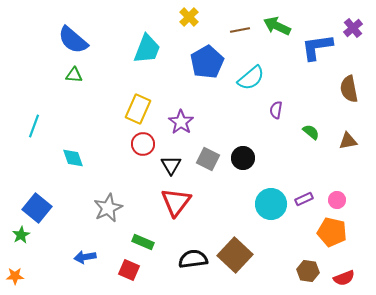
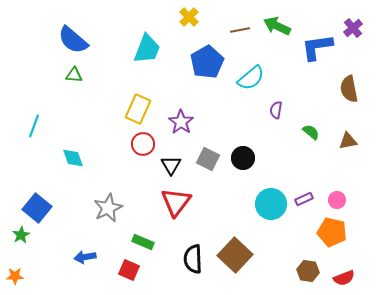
black semicircle: rotated 84 degrees counterclockwise
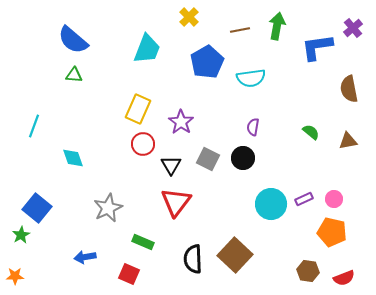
green arrow: rotated 76 degrees clockwise
cyan semicircle: rotated 32 degrees clockwise
purple semicircle: moved 23 px left, 17 px down
pink circle: moved 3 px left, 1 px up
red square: moved 4 px down
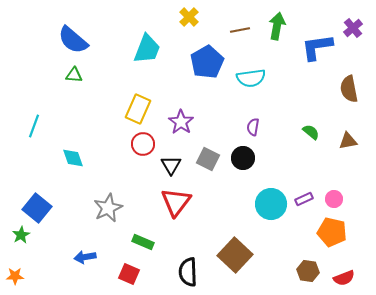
black semicircle: moved 5 px left, 13 px down
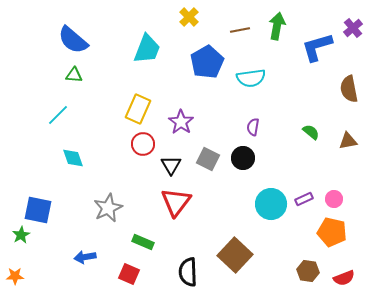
blue L-shape: rotated 8 degrees counterclockwise
cyan line: moved 24 px right, 11 px up; rotated 25 degrees clockwise
blue square: moved 1 px right, 2 px down; rotated 28 degrees counterclockwise
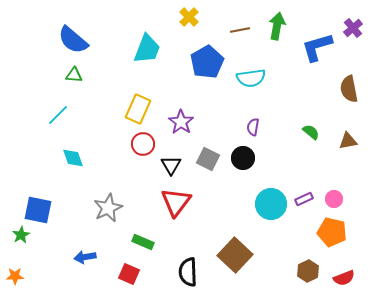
brown hexagon: rotated 25 degrees clockwise
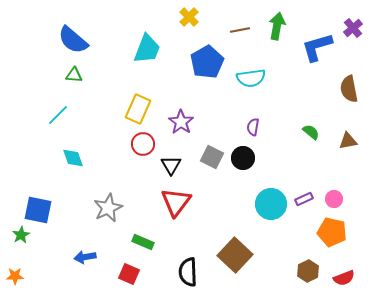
gray square: moved 4 px right, 2 px up
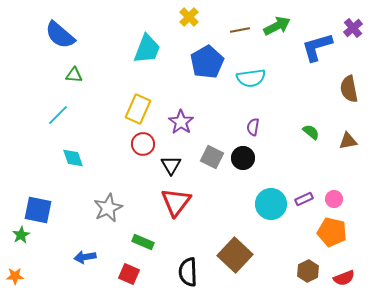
green arrow: rotated 52 degrees clockwise
blue semicircle: moved 13 px left, 5 px up
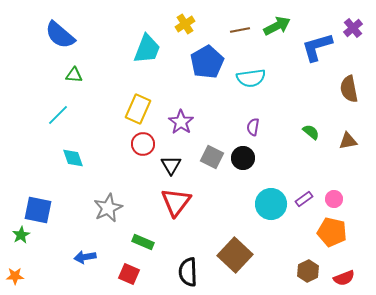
yellow cross: moved 4 px left, 7 px down; rotated 12 degrees clockwise
purple rectangle: rotated 12 degrees counterclockwise
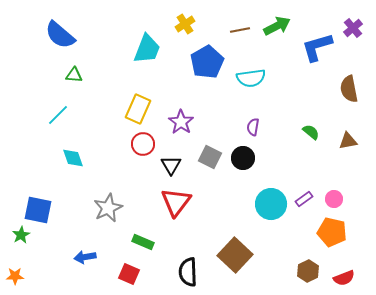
gray square: moved 2 px left
